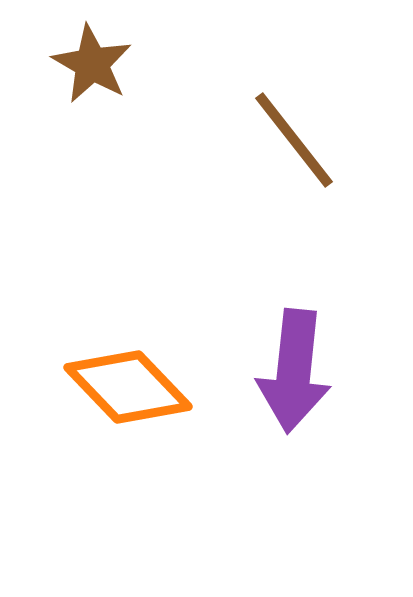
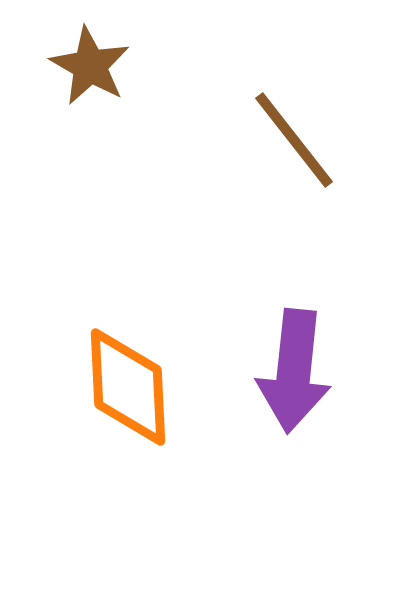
brown star: moved 2 px left, 2 px down
orange diamond: rotated 41 degrees clockwise
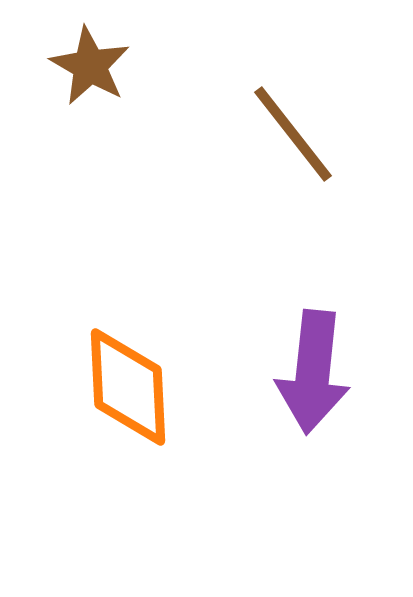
brown line: moved 1 px left, 6 px up
purple arrow: moved 19 px right, 1 px down
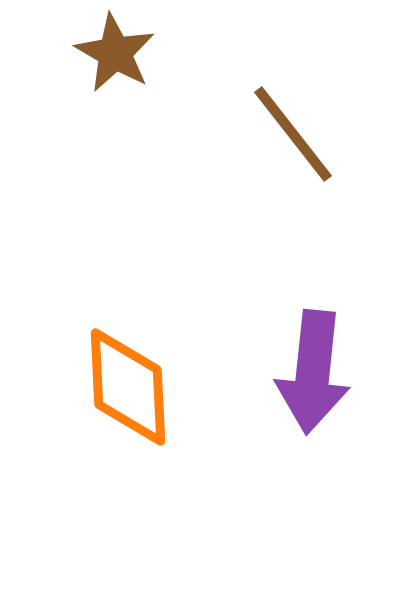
brown star: moved 25 px right, 13 px up
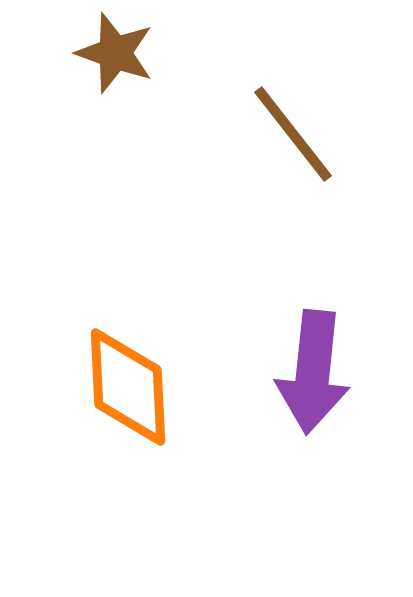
brown star: rotated 10 degrees counterclockwise
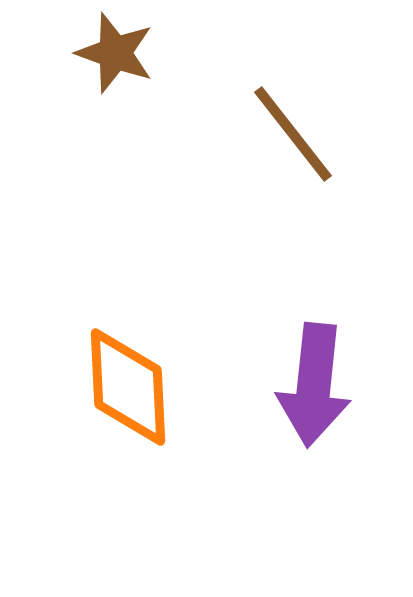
purple arrow: moved 1 px right, 13 px down
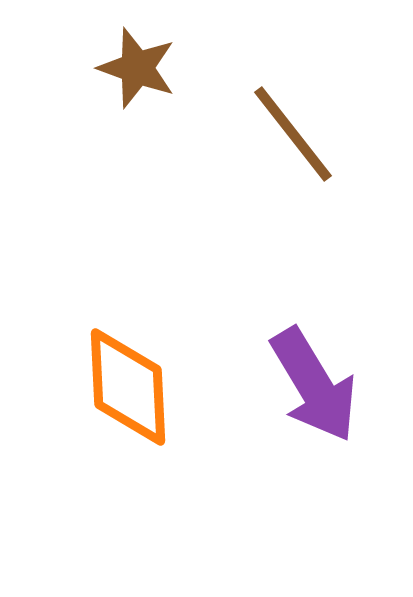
brown star: moved 22 px right, 15 px down
purple arrow: rotated 37 degrees counterclockwise
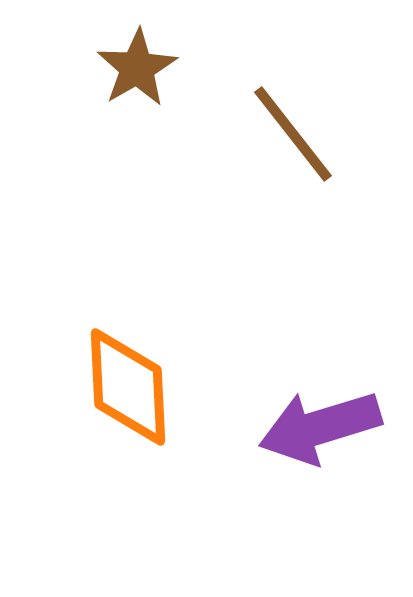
brown star: rotated 22 degrees clockwise
purple arrow: moved 6 px right, 42 px down; rotated 104 degrees clockwise
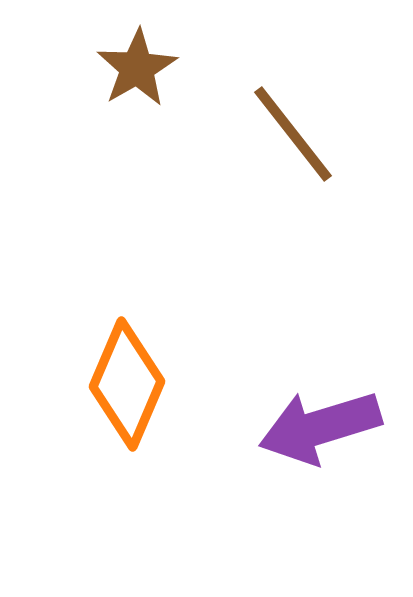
orange diamond: moved 1 px left, 3 px up; rotated 26 degrees clockwise
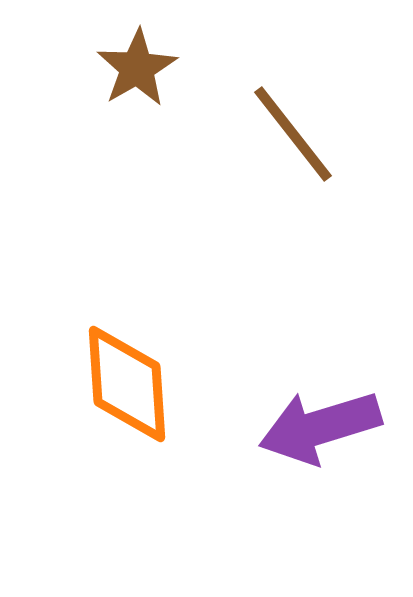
orange diamond: rotated 27 degrees counterclockwise
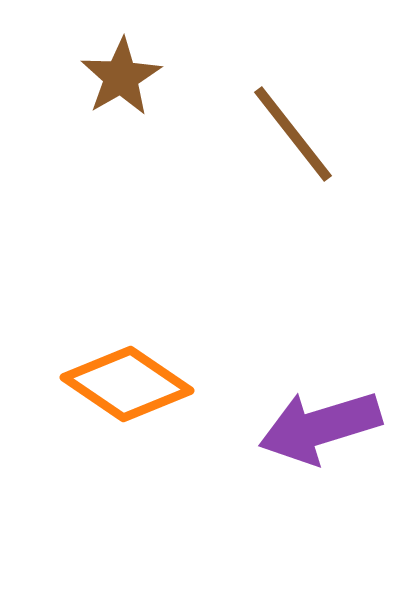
brown star: moved 16 px left, 9 px down
orange diamond: rotated 52 degrees counterclockwise
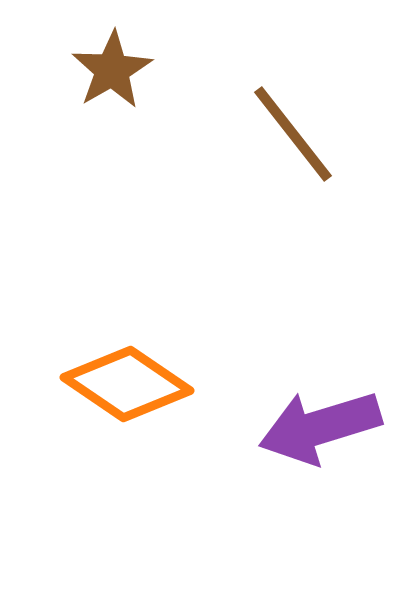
brown star: moved 9 px left, 7 px up
